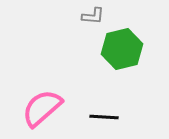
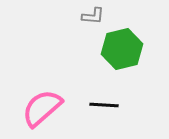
black line: moved 12 px up
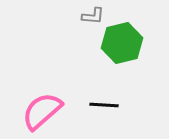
green hexagon: moved 6 px up
pink semicircle: moved 3 px down
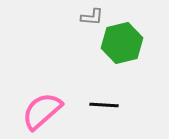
gray L-shape: moved 1 px left, 1 px down
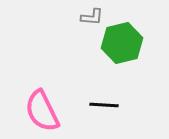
pink semicircle: rotated 75 degrees counterclockwise
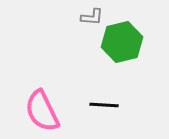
green hexagon: moved 1 px up
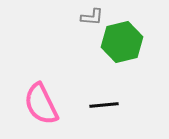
black line: rotated 8 degrees counterclockwise
pink semicircle: moved 1 px left, 7 px up
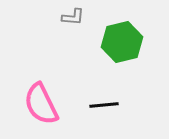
gray L-shape: moved 19 px left
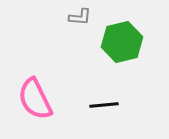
gray L-shape: moved 7 px right
pink semicircle: moved 6 px left, 5 px up
